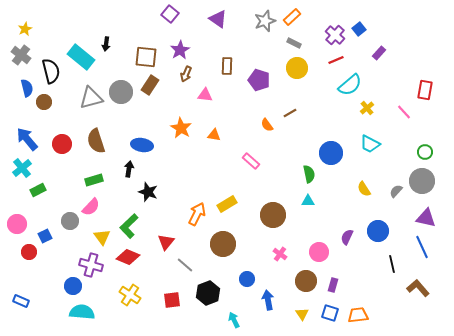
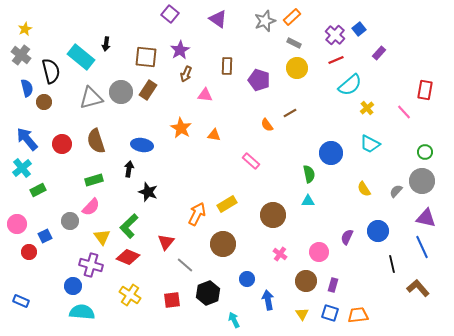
brown rectangle at (150, 85): moved 2 px left, 5 px down
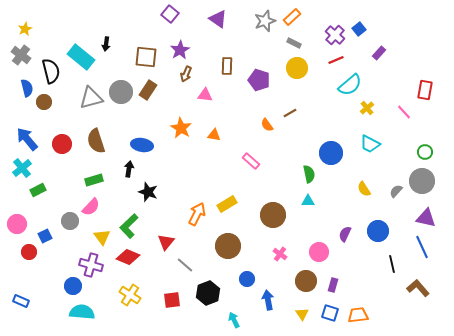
purple semicircle at (347, 237): moved 2 px left, 3 px up
brown circle at (223, 244): moved 5 px right, 2 px down
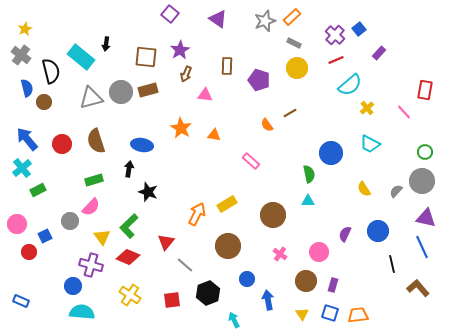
brown rectangle at (148, 90): rotated 42 degrees clockwise
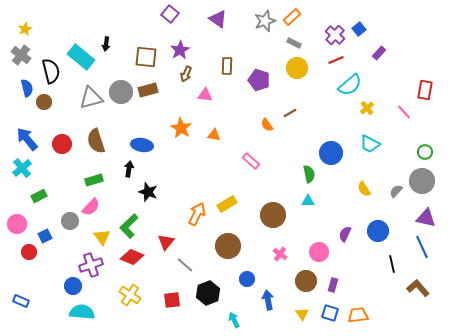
green rectangle at (38, 190): moved 1 px right, 6 px down
red diamond at (128, 257): moved 4 px right
purple cross at (91, 265): rotated 35 degrees counterclockwise
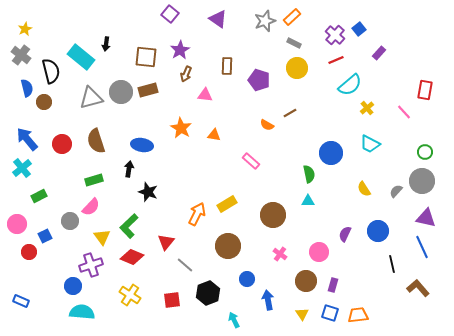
orange semicircle at (267, 125): rotated 24 degrees counterclockwise
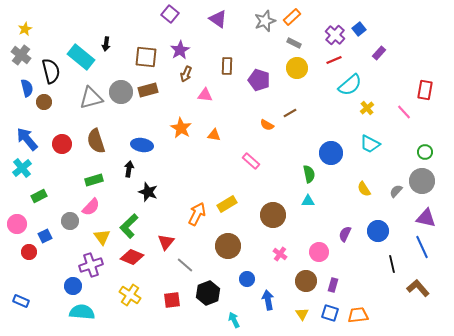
red line at (336, 60): moved 2 px left
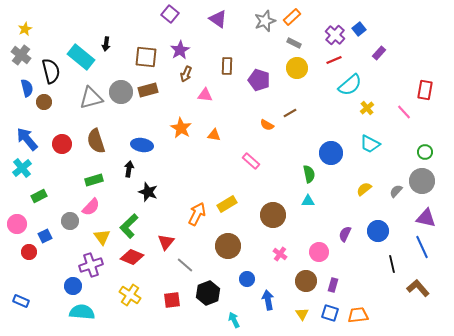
yellow semicircle at (364, 189): rotated 84 degrees clockwise
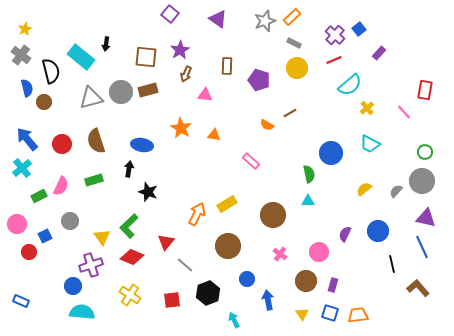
pink semicircle at (91, 207): moved 30 px left, 21 px up; rotated 18 degrees counterclockwise
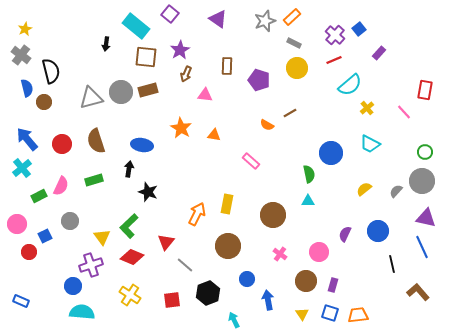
cyan rectangle at (81, 57): moved 55 px right, 31 px up
yellow rectangle at (227, 204): rotated 48 degrees counterclockwise
brown L-shape at (418, 288): moved 4 px down
